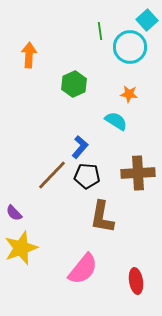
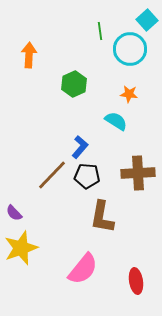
cyan circle: moved 2 px down
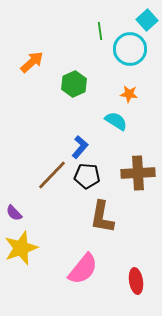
orange arrow: moved 3 px right, 7 px down; rotated 45 degrees clockwise
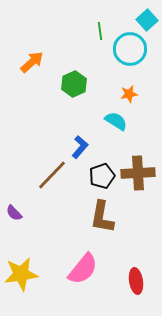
orange star: rotated 18 degrees counterclockwise
black pentagon: moved 15 px right; rotated 25 degrees counterclockwise
yellow star: moved 26 px down; rotated 12 degrees clockwise
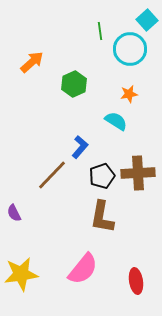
purple semicircle: rotated 18 degrees clockwise
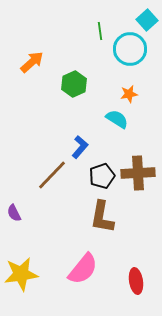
cyan semicircle: moved 1 px right, 2 px up
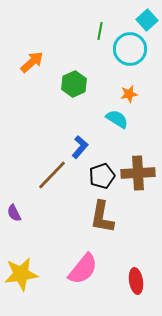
green line: rotated 18 degrees clockwise
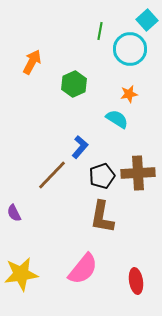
orange arrow: rotated 20 degrees counterclockwise
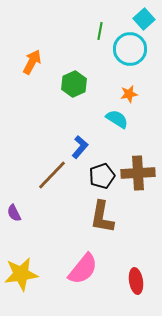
cyan square: moved 3 px left, 1 px up
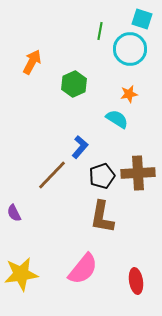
cyan square: moved 2 px left; rotated 30 degrees counterclockwise
